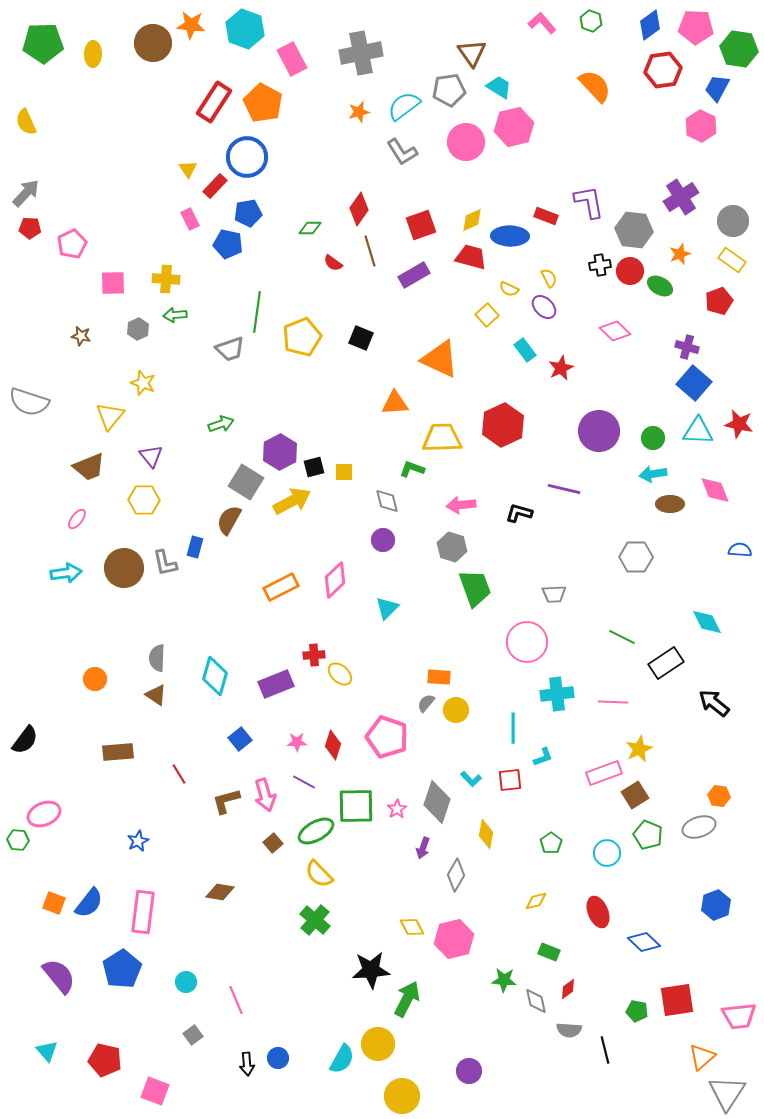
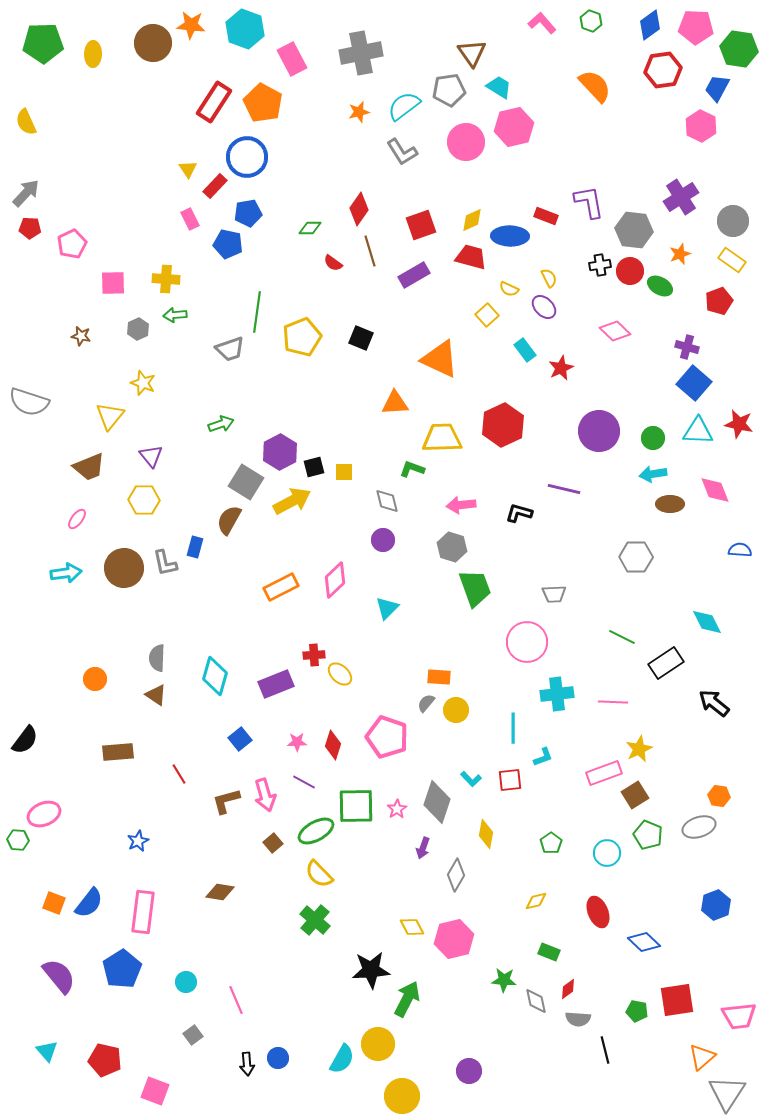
gray semicircle at (569, 1030): moved 9 px right, 11 px up
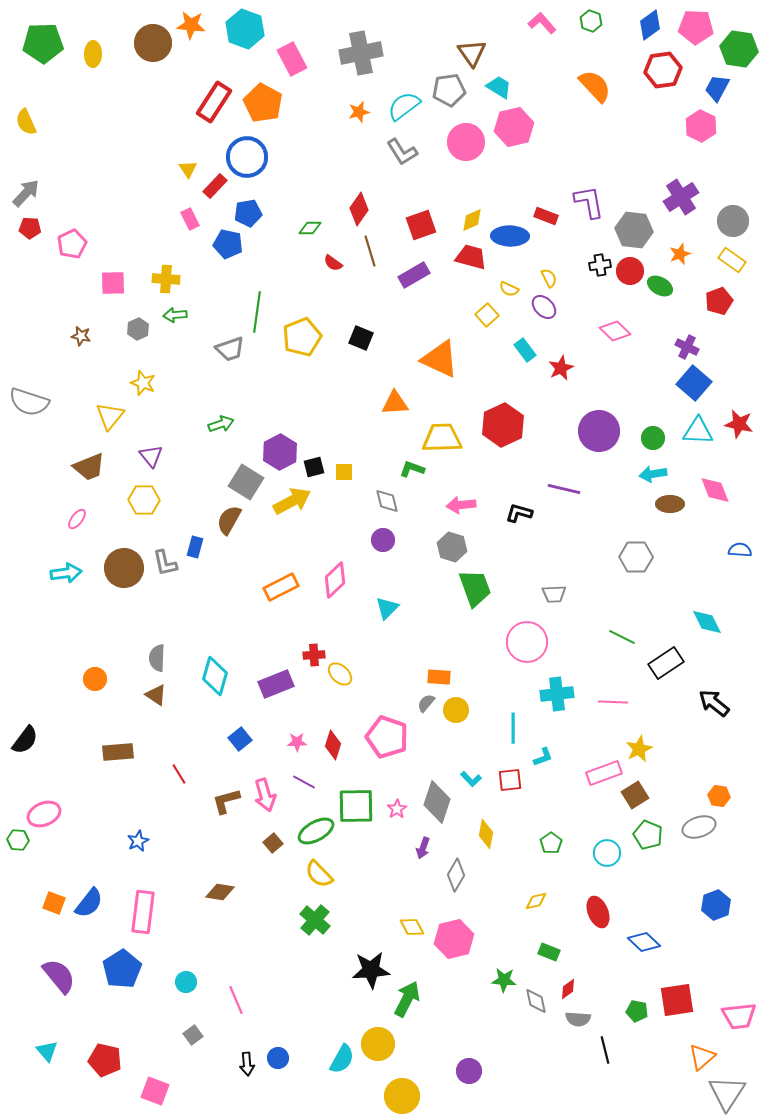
purple cross at (687, 347): rotated 10 degrees clockwise
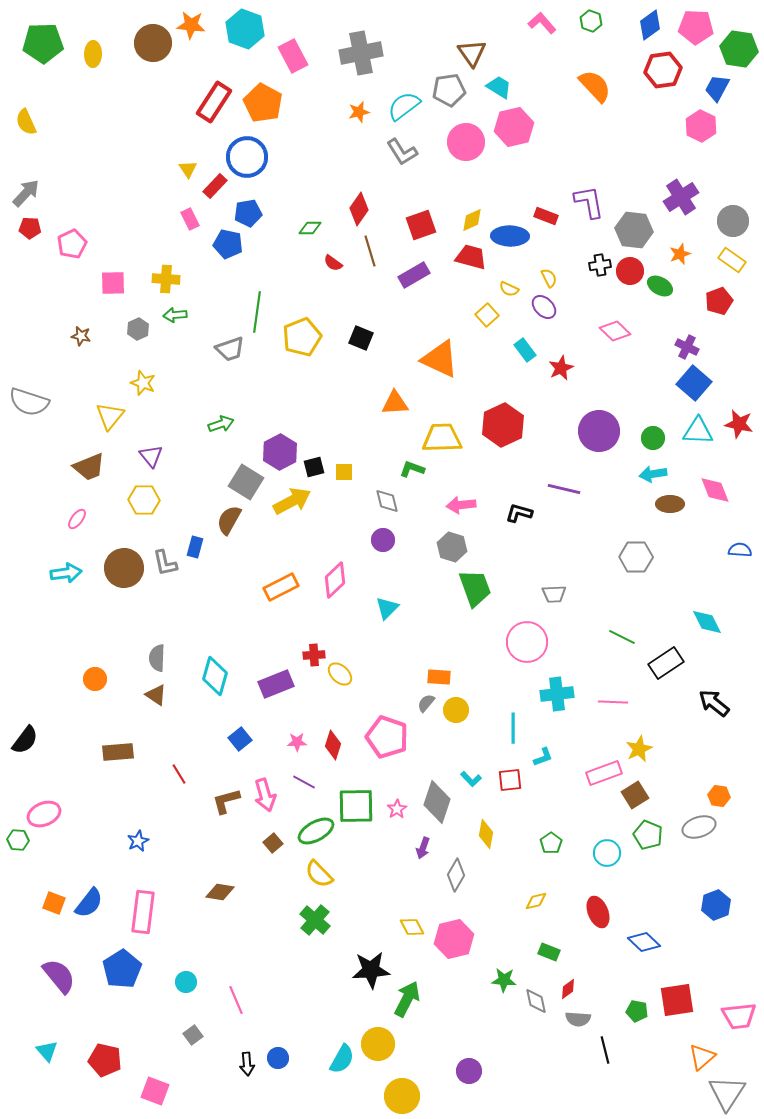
pink rectangle at (292, 59): moved 1 px right, 3 px up
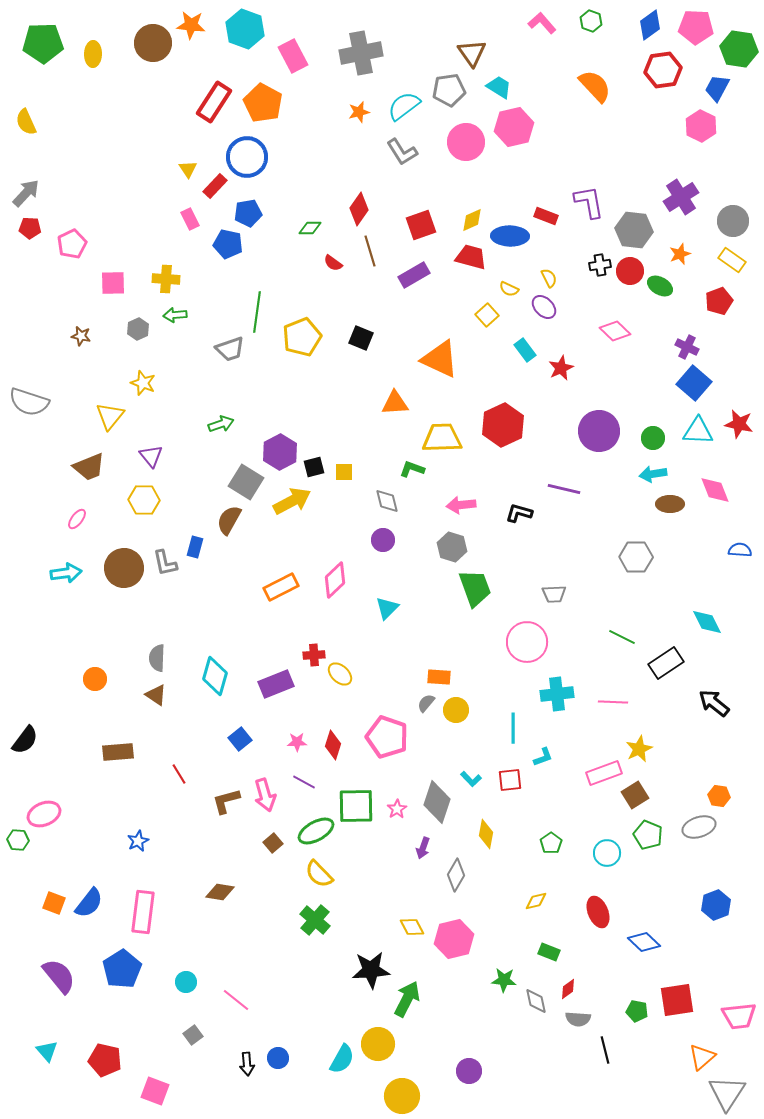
pink line at (236, 1000): rotated 28 degrees counterclockwise
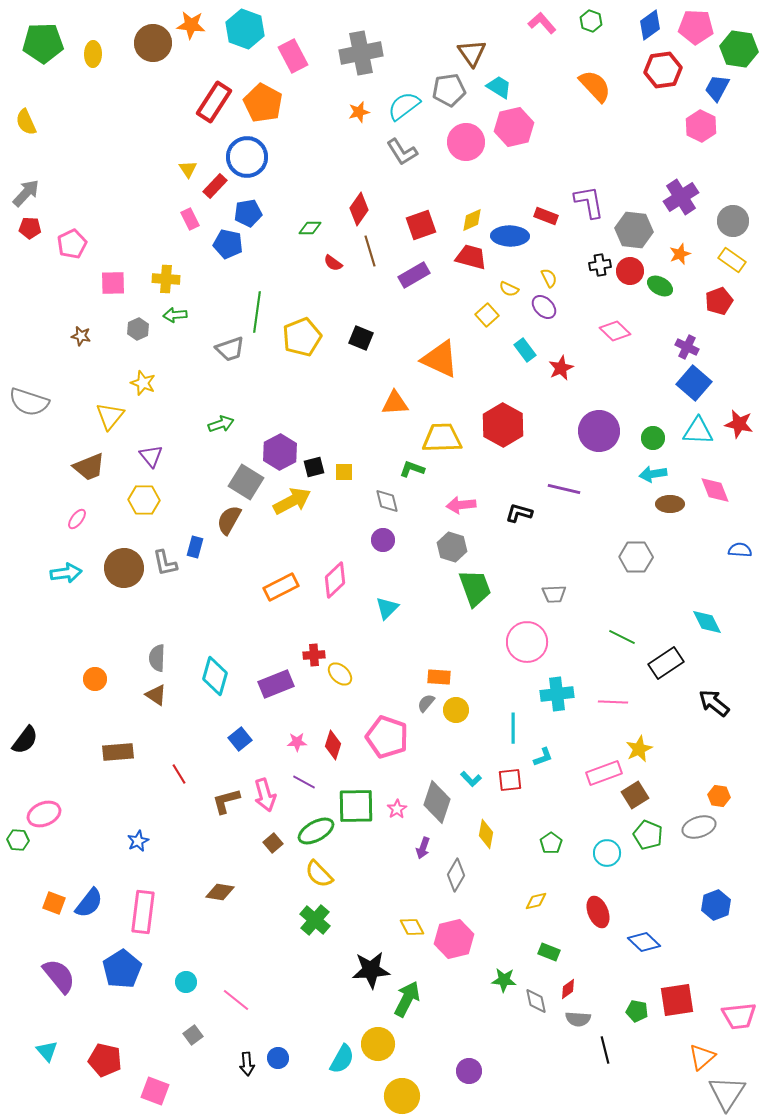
red hexagon at (503, 425): rotated 6 degrees counterclockwise
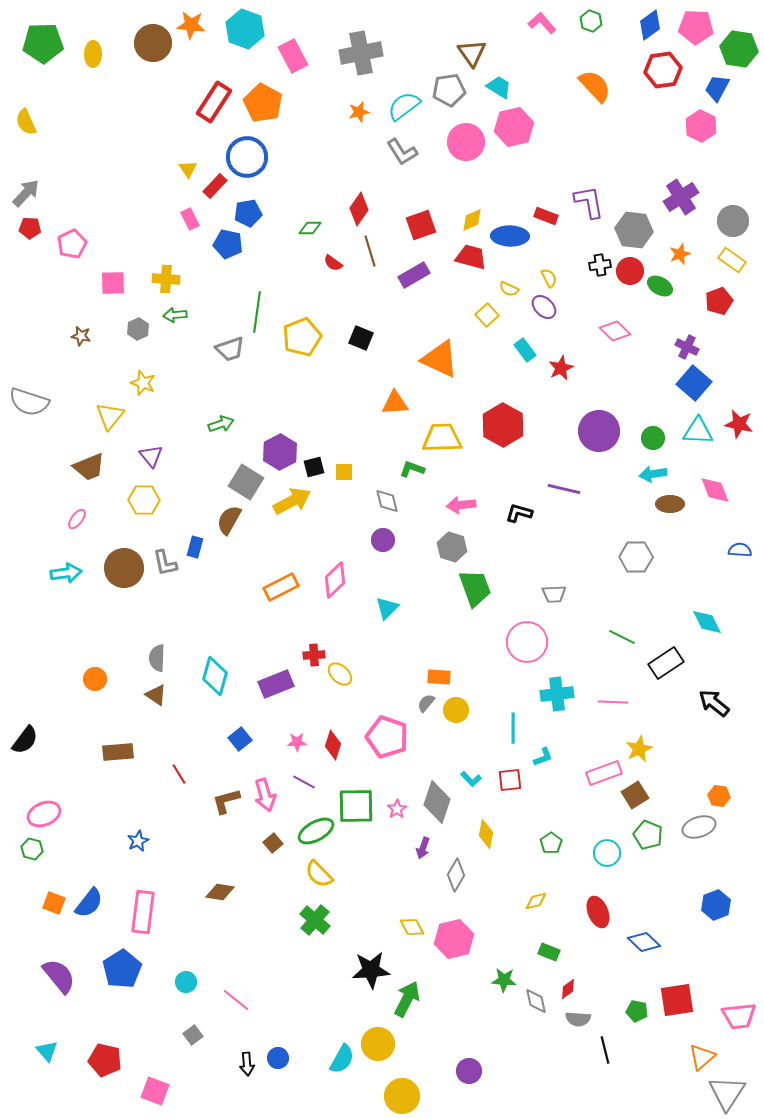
green hexagon at (18, 840): moved 14 px right, 9 px down; rotated 10 degrees clockwise
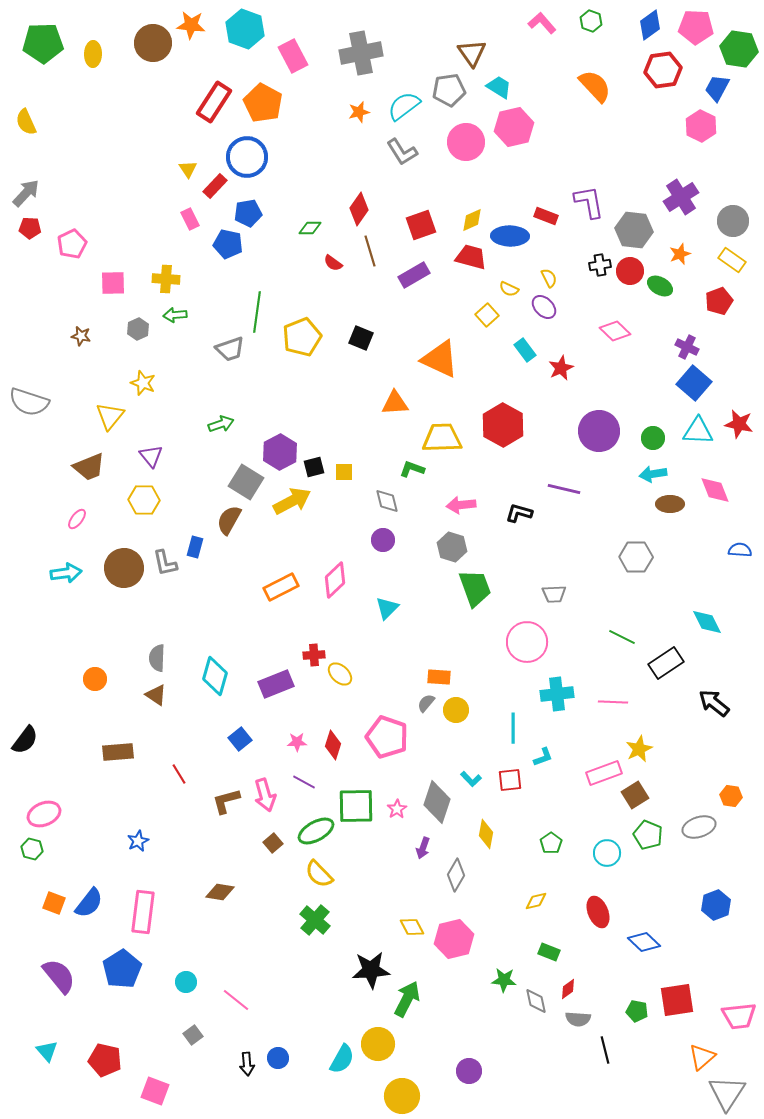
orange hexagon at (719, 796): moved 12 px right
